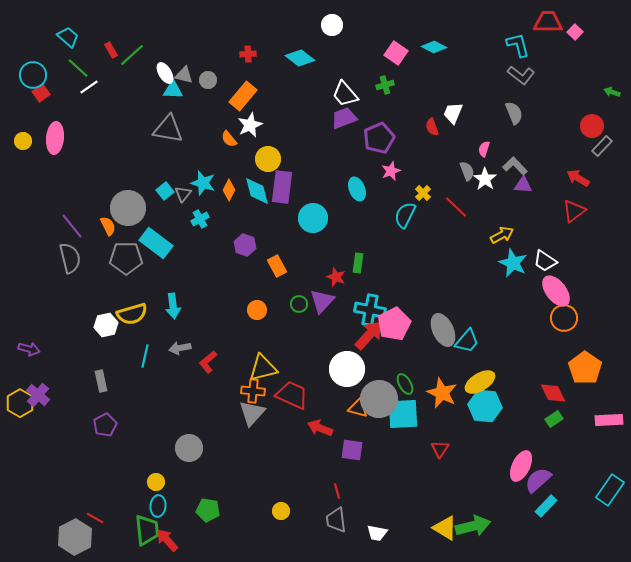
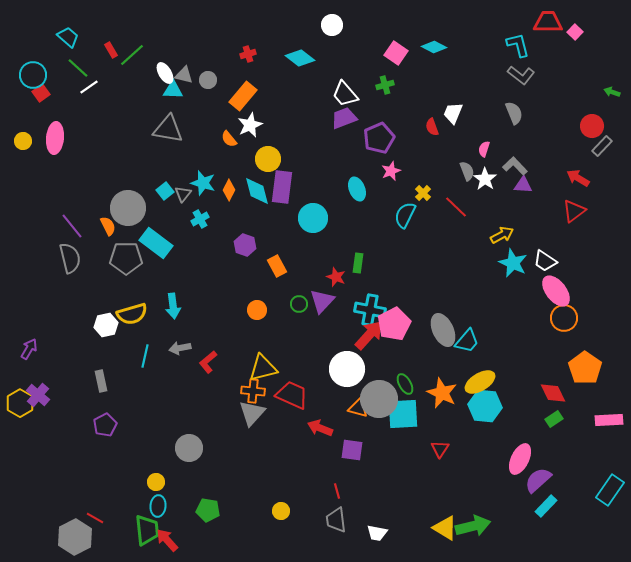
red cross at (248, 54): rotated 14 degrees counterclockwise
purple arrow at (29, 349): rotated 75 degrees counterclockwise
pink ellipse at (521, 466): moved 1 px left, 7 px up
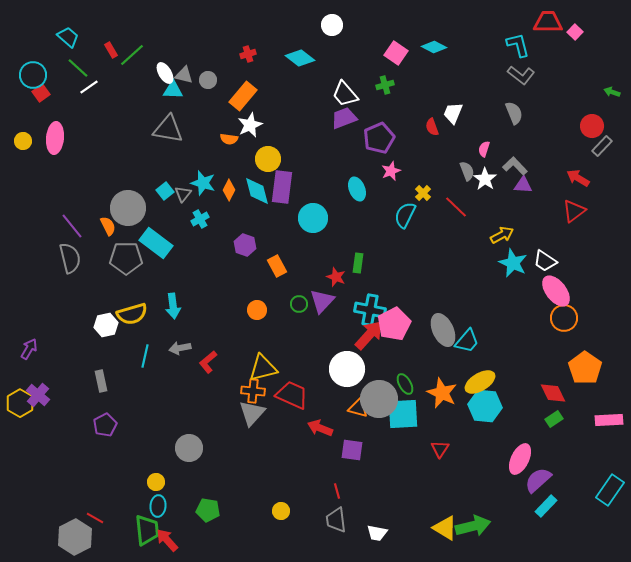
orange semicircle at (229, 139): rotated 42 degrees counterclockwise
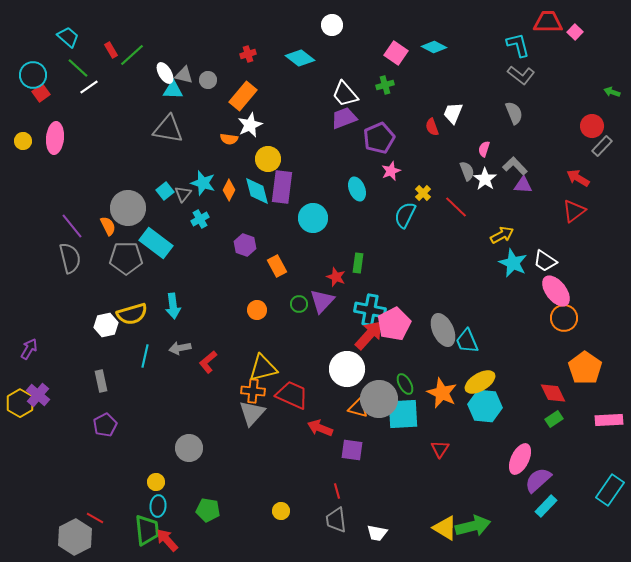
cyan trapezoid at (467, 341): rotated 116 degrees clockwise
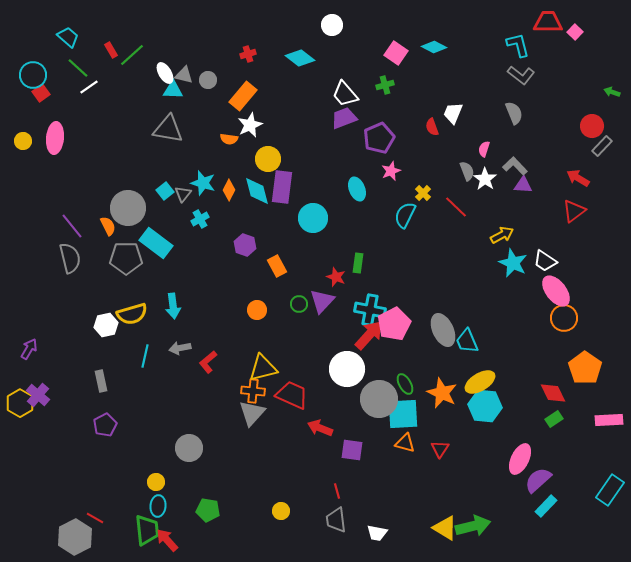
orange triangle at (358, 408): moved 47 px right, 35 px down
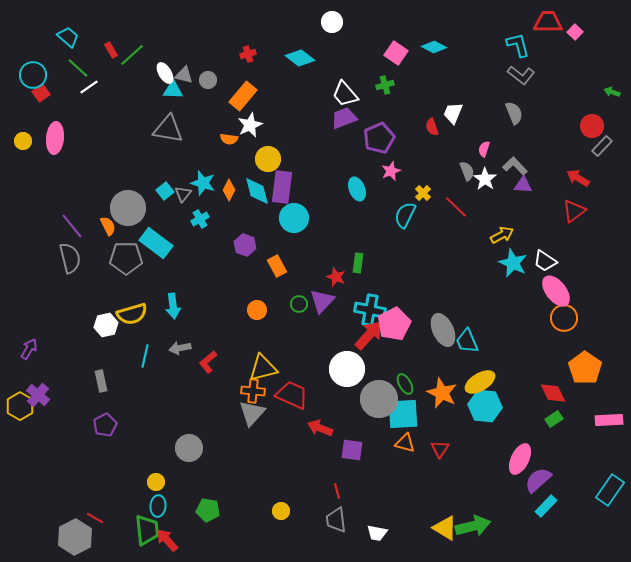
white circle at (332, 25): moved 3 px up
cyan circle at (313, 218): moved 19 px left
yellow hexagon at (20, 403): moved 3 px down
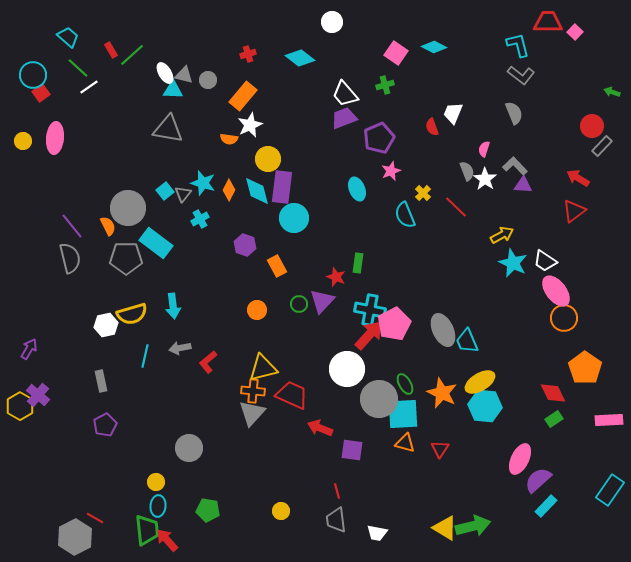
cyan semicircle at (405, 215): rotated 48 degrees counterclockwise
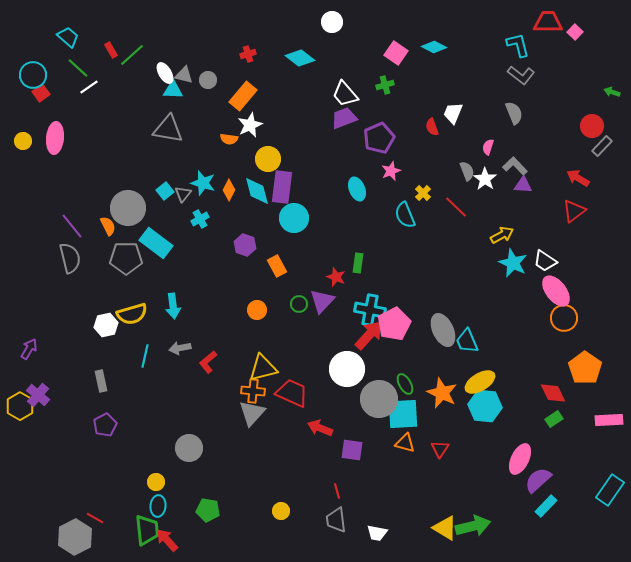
pink semicircle at (484, 149): moved 4 px right, 2 px up
red trapezoid at (292, 395): moved 2 px up
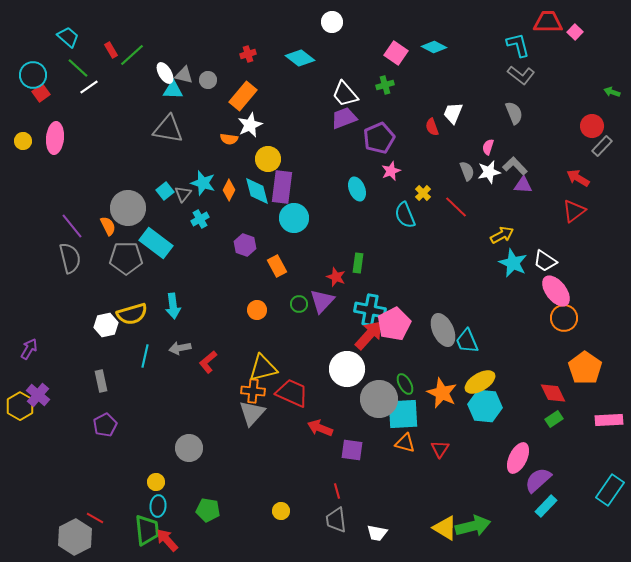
white star at (485, 179): moved 4 px right, 7 px up; rotated 25 degrees clockwise
pink ellipse at (520, 459): moved 2 px left, 1 px up
